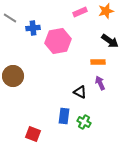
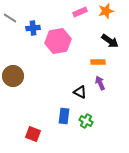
green cross: moved 2 px right, 1 px up
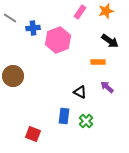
pink rectangle: rotated 32 degrees counterclockwise
pink hexagon: moved 1 px up; rotated 10 degrees counterclockwise
purple arrow: moved 7 px right, 4 px down; rotated 24 degrees counterclockwise
green cross: rotated 16 degrees clockwise
